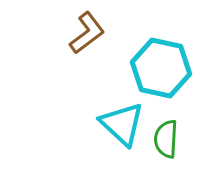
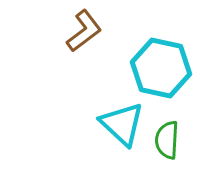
brown L-shape: moved 3 px left, 2 px up
green semicircle: moved 1 px right, 1 px down
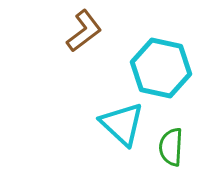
green semicircle: moved 4 px right, 7 px down
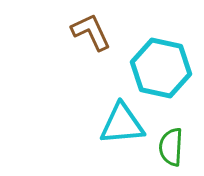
brown L-shape: moved 7 px right, 1 px down; rotated 78 degrees counterclockwise
cyan triangle: rotated 48 degrees counterclockwise
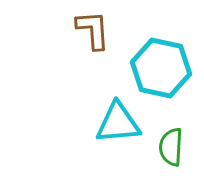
brown L-shape: moved 2 px right, 2 px up; rotated 21 degrees clockwise
cyan triangle: moved 4 px left, 1 px up
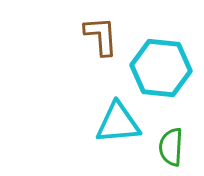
brown L-shape: moved 8 px right, 6 px down
cyan hexagon: rotated 6 degrees counterclockwise
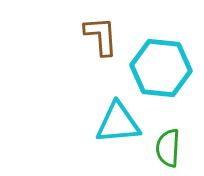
green semicircle: moved 3 px left, 1 px down
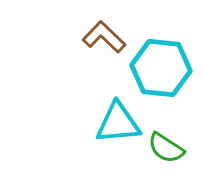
brown L-shape: moved 3 px right, 1 px down; rotated 42 degrees counterclockwise
green semicircle: moved 2 px left; rotated 60 degrees counterclockwise
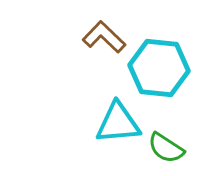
cyan hexagon: moved 2 px left
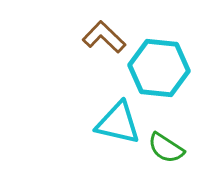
cyan triangle: rotated 18 degrees clockwise
